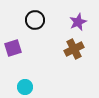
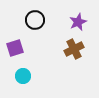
purple square: moved 2 px right
cyan circle: moved 2 px left, 11 px up
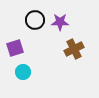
purple star: moved 18 px left; rotated 24 degrees clockwise
cyan circle: moved 4 px up
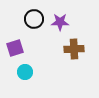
black circle: moved 1 px left, 1 px up
brown cross: rotated 24 degrees clockwise
cyan circle: moved 2 px right
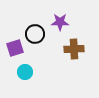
black circle: moved 1 px right, 15 px down
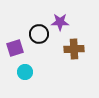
black circle: moved 4 px right
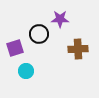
purple star: moved 3 px up
brown cross: moved 4 px right
cyan circle: moved 1 px right, 1 px up
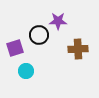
purple star: moved 2 px left, 2 px down
black circle: moved 1 px down
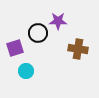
black circle: moved 1 px left, 2 px up
brown cross: rotated 12 degrees clockwise
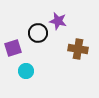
purple star: rotated 12 degrees clockwise
purple square: moved 2 px left
